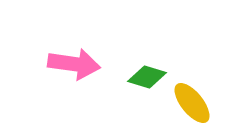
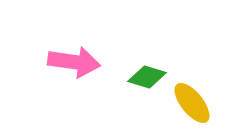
pink arrow: moved 2 px up
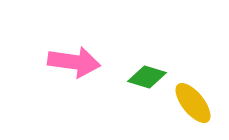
yellow ellipse: moved 1 px right
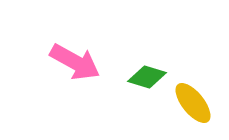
pink arrow: moved 1 px right; rotated 21 degrees clockwise
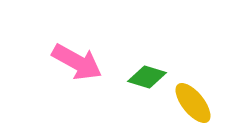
pink arrow: moved 2 px right
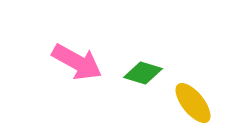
green diamond: moved 4 px left, 4 px up
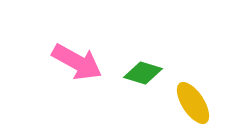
yellow ellipse: rotated 6 degrees clockwise
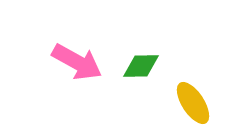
green diamond: moved 2 px left, 7 px up; rotated 18 degrees counterclockwise
